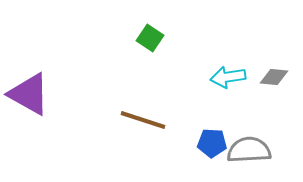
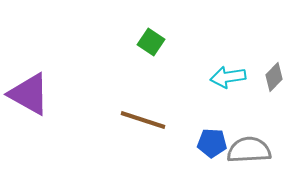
green square: moved 1 px right, 4 px down
gray diamond: rotated 52 degrees counterclockwise
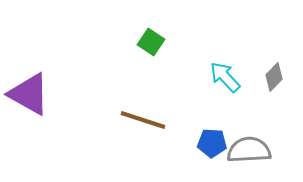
cyan arrow: moved 3 px left; rotated 56 degrees clockwise
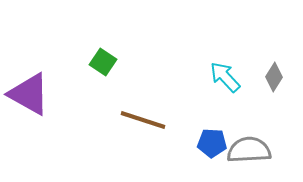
green square: moved 48 px left, 20 px down
gray diamond: rotated 12 degrees counterclockwise
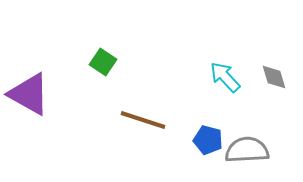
gray diamond: rotated 48 degrees counterclockwise
blue pentagon: moved 4 px left, 3 px up; rotated 12 degrees clockwise
gray semicircle: moved 2 px left
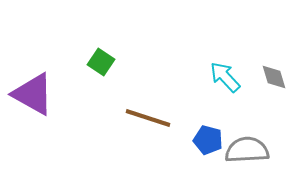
green square: moved 2 px left
purple triangle: moved 4 px right
brown line: moved 5 px right, 2 px up
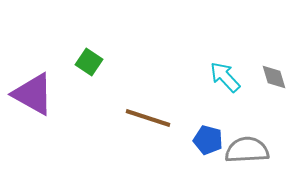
green square: moved 12 px left
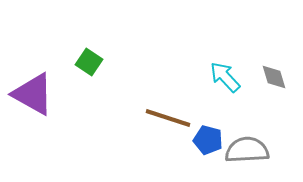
brown line: moved 20 px right
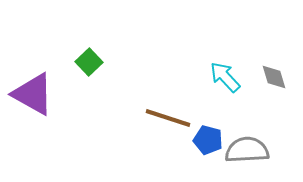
green square: rotated 12 degrees clockwise
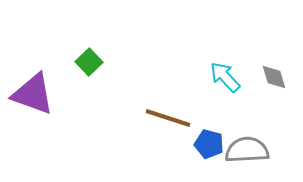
purple triangle: rotated 9 degrees counterclockwise
blue pentagon: moved 1 px right, 4 px down
